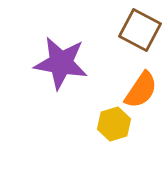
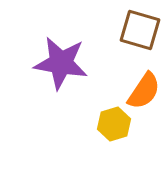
brown square: rotated 12 degrees counterclockwise
orange semicircle: moved 3 px right, 1 px down
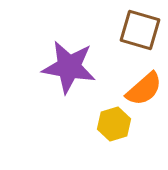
purple star: moved 8 px right, 4 px down
orange semicircle: moved 2 px up; rotated 15 degrees clockwise
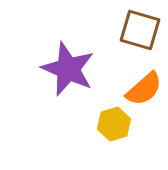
purple star: moved 1 px left, 2 px down; rotated 14 degrees clockwise
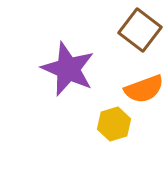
brown square: rotated 21 degrees clockwise
orange semicircle: rotated 21 degrees clockwise
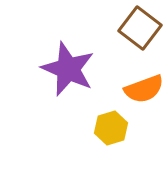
brown square: moved 2 px up
yellow hexagon: moved 3 px left, 4 px down
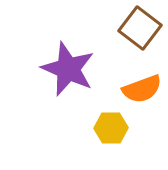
orange semicircle: moved 2 px left
yellow hexagon: rotated 16 degrees clockwise
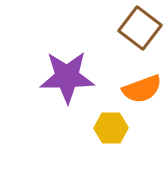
purple star: moved 1 px left, 8 px down; rotated 24 degrees counterclockwise
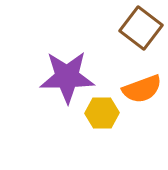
brown square: moved 1 px right
yellow hexagon: moved 9 px left, 15 px up
